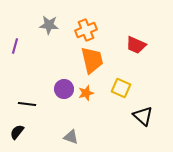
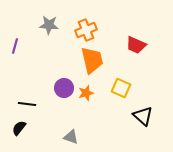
purple circle: moved 1 px up
black semicircle: moved 2 px right, 4 px up
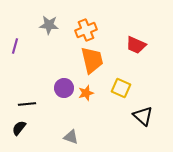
black line: rotated 12 degrees counterclockwise
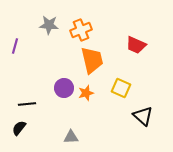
orange cross: moved 5 px left
gray triangle: rotated 21 degrees counterclockwise
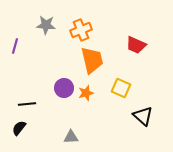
gray star: moved 3 px left
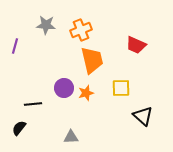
yellow square: rotated 24 degrees counterclockwise
black line: moved 6 px right
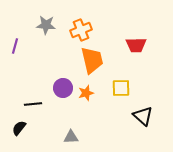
red trapezoid: rotated 25 degrees counterclockwise
purple circle: moved 1 px left
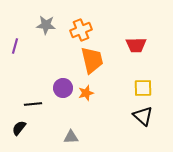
yellow square: moved 22 px right
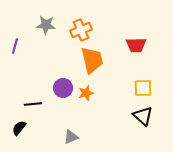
gray triangle: rotated 21 degrees counterclockwise
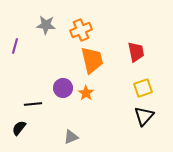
red trapezoid: moved 7 px down; rotated 100 degrees counterclockwise
yellow square: rotated 18 degrees counterclockwise
orange star: rotated 21 degrees counterclockwise
black triangle: moved 1 px right; rotated 30 degrees clockwise
